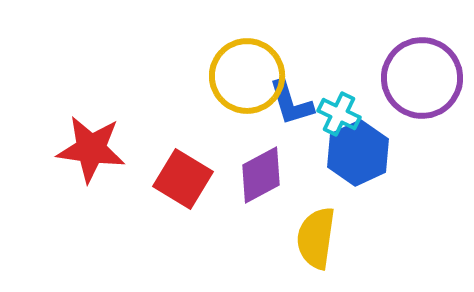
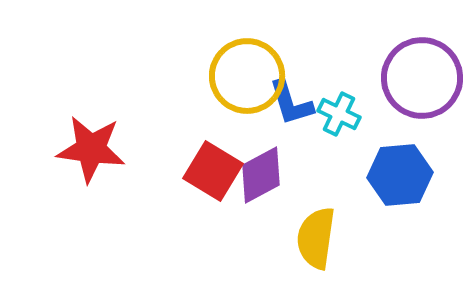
blue hexagon: moved 42 px right, 22 px down; rotated 20 degrees clockwise
red square: moved 30 px right, 8 px up
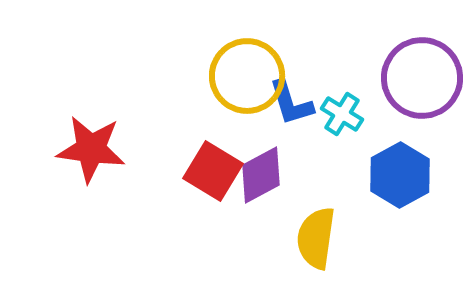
cyan cross: moved 3 px right; rotated 6 degrees clockwise
blue hexagon: rotated 24 degrees counterclockwise
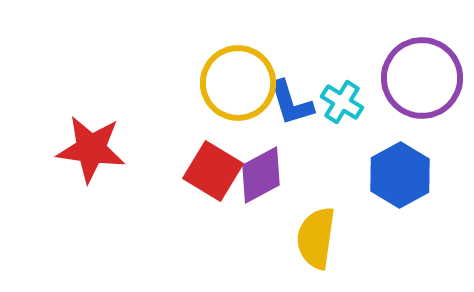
yellow circle: moved 9 px left, 7 px down
cyan cross: moved 12 px up
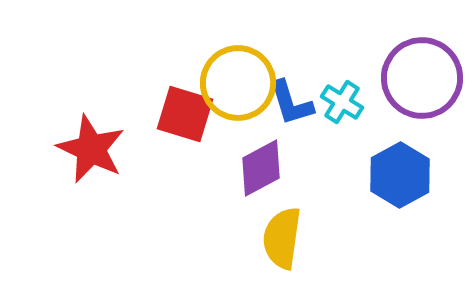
red star: rotated 18 degrees clockwise
red square: moved 28 px left, 57 px up; rotated 14 degrees counterclockwise
purple diamond: moved 7 px up
yellow semicircle: moved 34 px left
